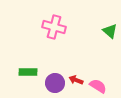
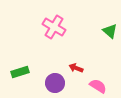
pink cross: rotated 15 degrees clockwise
green rectangle: moved 8 px left; rotated 18 degrees counterclockwise
red arrow: moved 12 px up
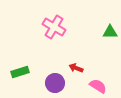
green triangle: moved 1 px down; rotated 42 degrees counterclockwise
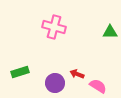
pink cross: rotated 15 degrees counterclockwise
red arrow: moved 1 px right, 6 px down
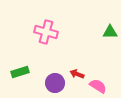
pink cross: moved 8 px left, 5 px down
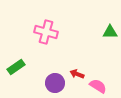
green rectangle: moved 4 px left, 5 px up; rotated 18 degrees counterclockwise
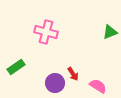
green triangle: rotated 21 degrees counterclockwise
red arrow: moved 4 px left; rotated 144 degrees counterclockwise
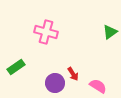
green triangle: rotated 14 degrees counterclockwise
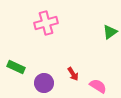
pink cross: moved 9 px up; rotated 30 degrees counterclockwise
green rectangle: rotated 60 degrees clockwise
purple circle: moved 11 px left
